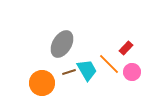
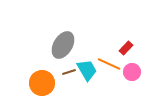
gray ellipse: moved 1 px right, 1 px down
orange line: rotated 20 degrees counterclockwise
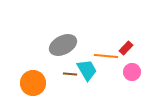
gray ellipse: rotated 32 degrees clockwise
orange line: moved 3 px left, 8 px up; rotated 20 degrees counterclockwise
brown line: moved 1 px right, 2 px down; rotated 24 degrees clockwise
orange circle: moved 9 px left
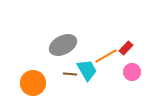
orange line: rotated 35 degrees counterclockwise
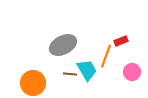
red rectangle: moved 5 px left, 7 px up; rotated 24 degrees clockwise
orange line: rotated 40 degrees counterclockwise
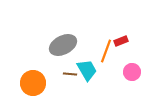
orange line: moved 5 px up
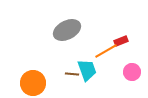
gray ellipse: moved 4 px right, 15 px up
orange line: rotated 40 degrees clockwise
cyan trapezoid: rotated 10 degrees clockwise
brown line: moved 2 px right
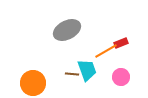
red rectangle: moved 2 px down
pink circle: moved 11 px left, 5 px down
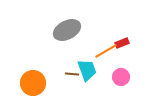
red rectangle: moved 1 px right
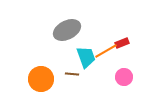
cyan trapezoid: moved 1 px left, 13 px up
pink circle: moved 3 px right
orange circle: moved 8 px right, 4 px up
